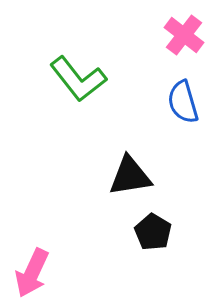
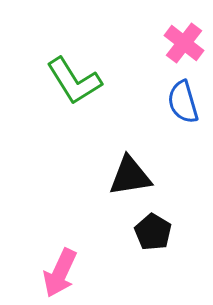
pink cross: moved 8 px down
green L-shape: moved 4 px left, 2 px down; rotated 6 degrees clockwise
pink arrow: moved 28 px right
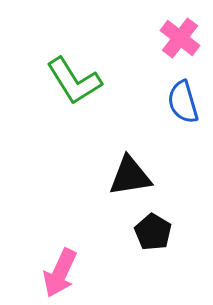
pink cross: moved 4 px left, 5 px up
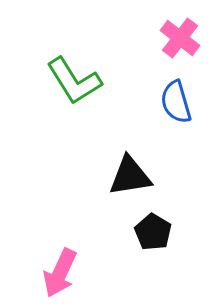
blue semicircle: moved 7 px left
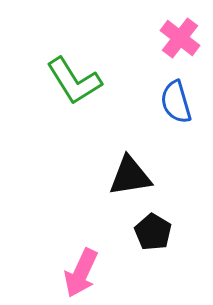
pink arrow: moved 21 px right
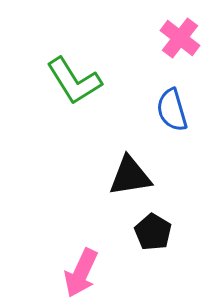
blue semicircle: moved 4 px left, 8 px down
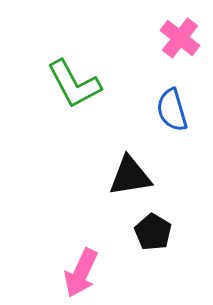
green L-shape: moved 3 px down; rotated 4 degrees clockwise
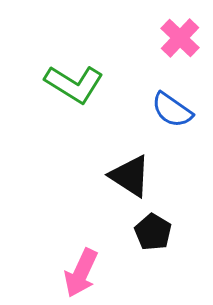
pink cross: rotated 6 degrees clockwise
green L-shape: rotated 30 degrees counterclockwise
blue semicircle: rotated 39 degrees counterclockwise
black triangle: rotated 42 degrees clockwise
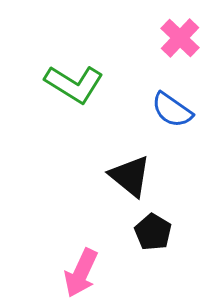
black triangle: rotated 6 degrees clockwise
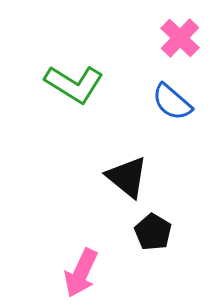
blue semicircle: moved 8 px up; rotated 6 degrees clockwise
black triangle: moved 3 px left, 1 px down
